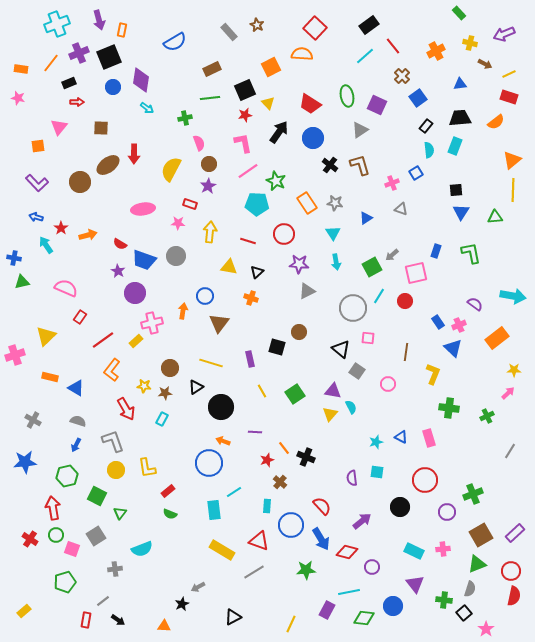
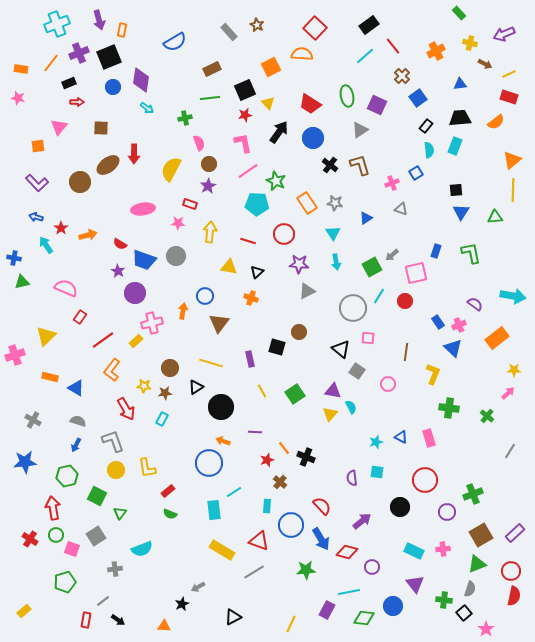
green cross at (487, 416): rotated 24 degrees counterclockwise
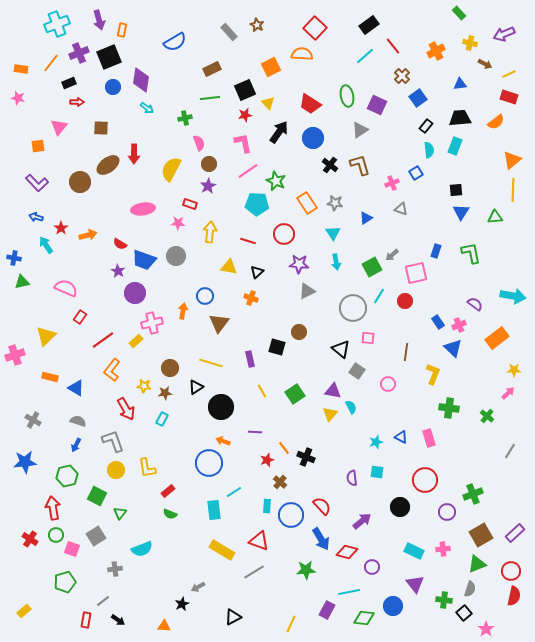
blue circle at (291, 525): moved 10 px up
